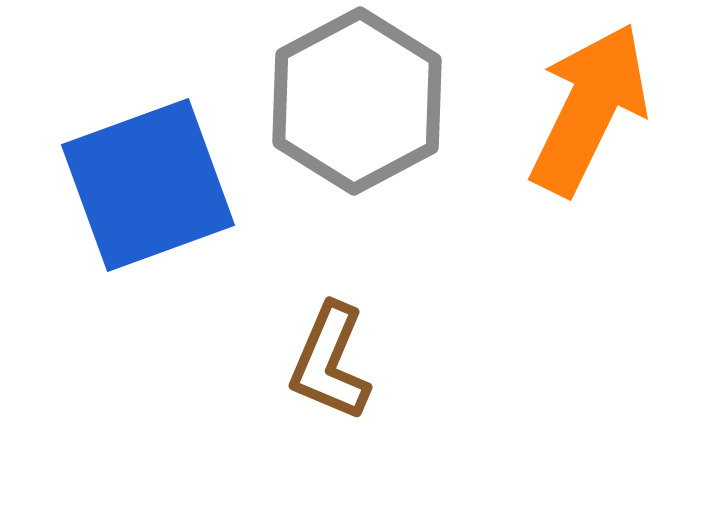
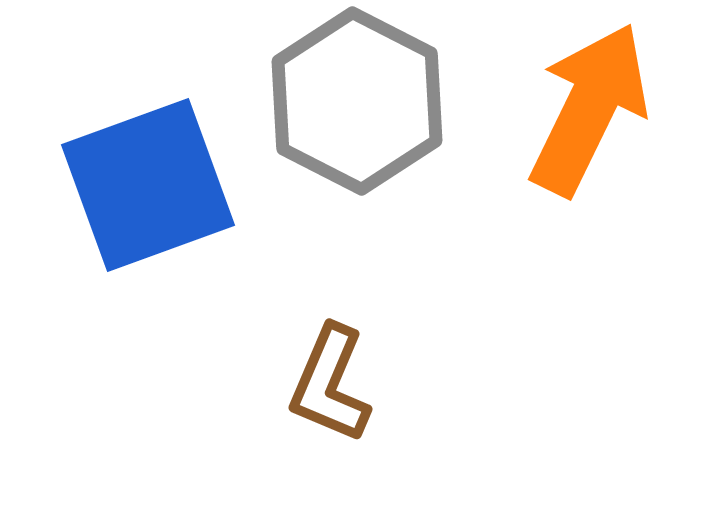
gray hexagon: rotated 5 degrees counterclockwise
brown L-shape: moved 22 px down
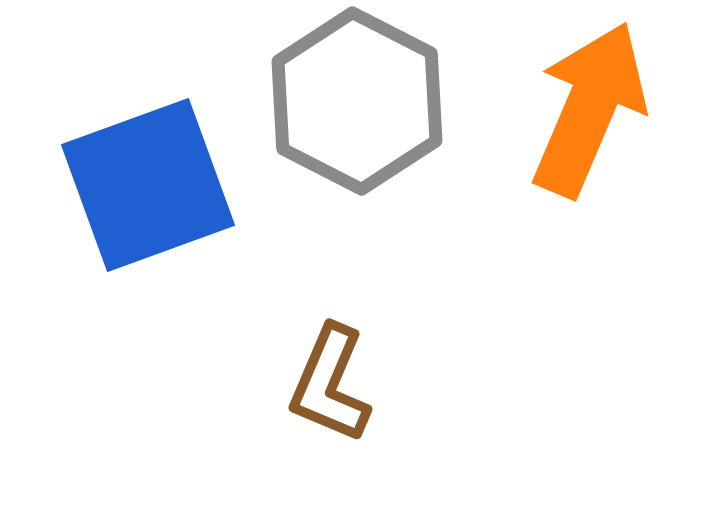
orange arrow: rotated 3 degrees counterclockwise
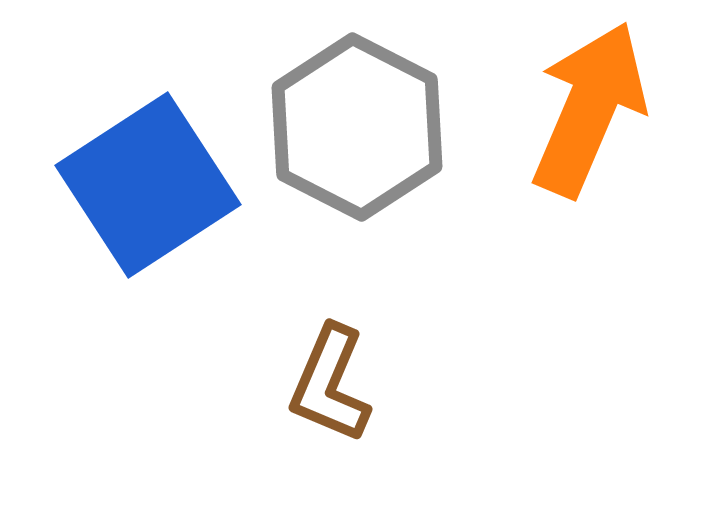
gray hexagon: moved 26 px down
blue square: rotated 13 degrees counterclockwise
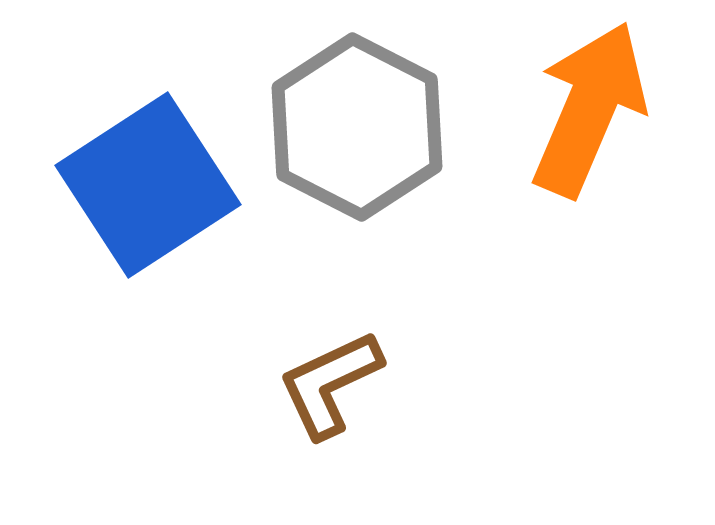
brown L-shape: rotated 42 degrees clockwise
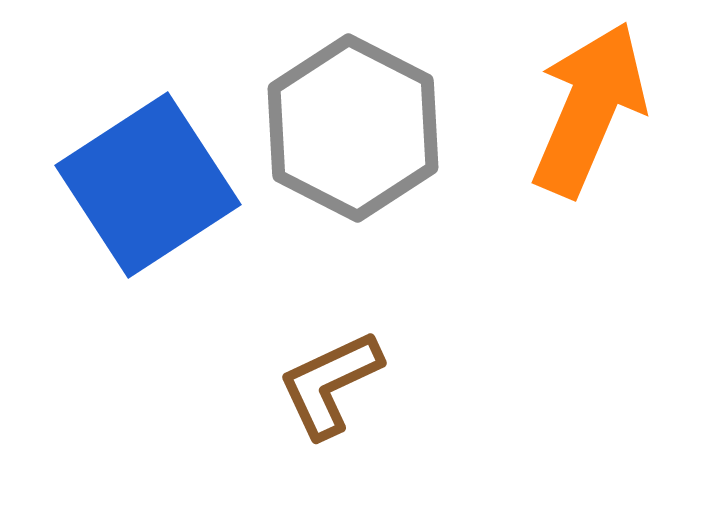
gray hexagon: moved 4 px left, 1 px down
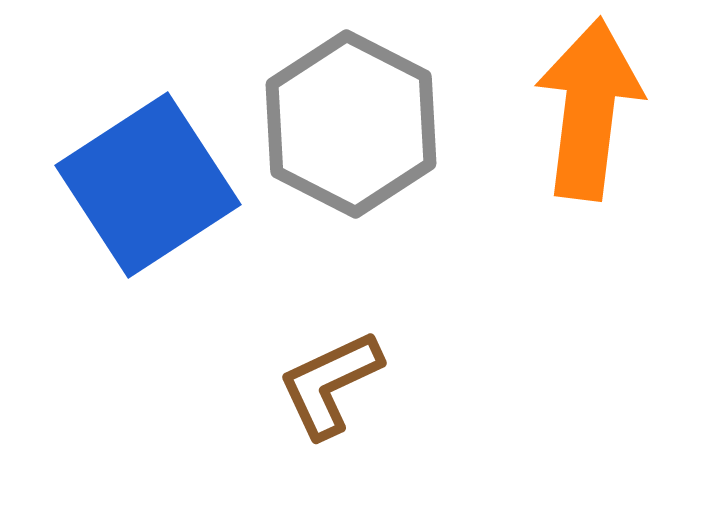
orange arrow: rotated 16 degrees counterclockwise
gray hexagon: moved 2 px left, 4 px up
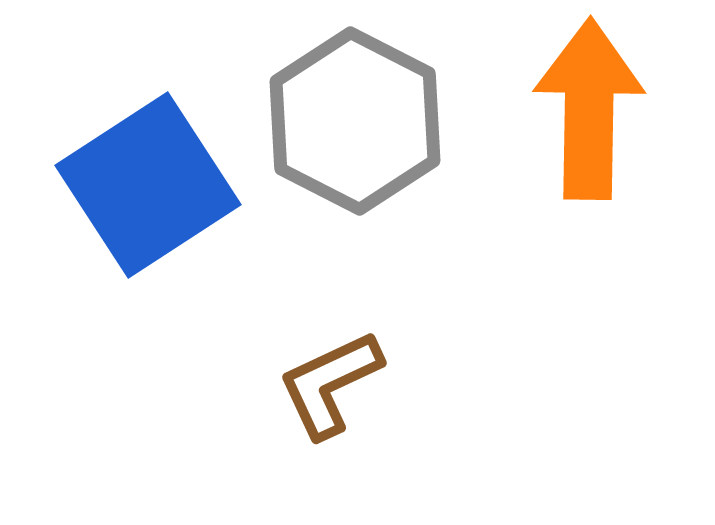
orange arrow: rotated 6 degrees counterclockwise
gray hexagon: moved 4 px right, 3 px up
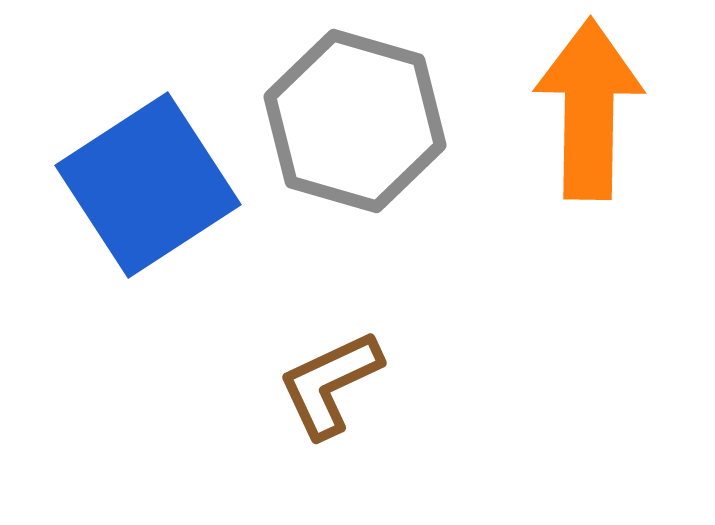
gray hexagon: rotated 11 degrees counterclockwise
